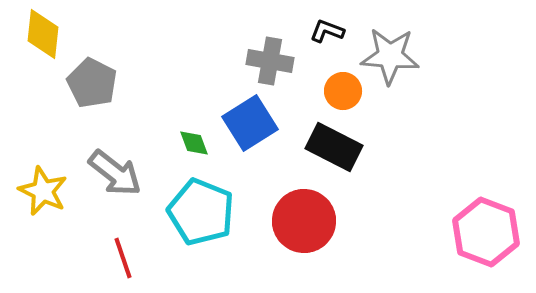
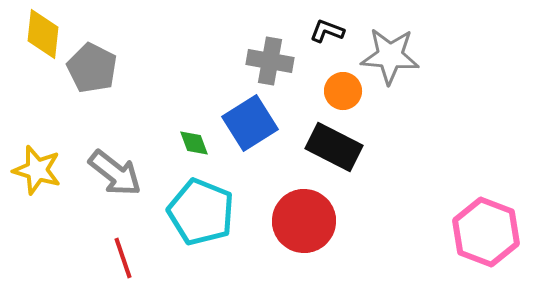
gray pentagon: moved 15 px up
yellow star: moved 6 px left, 21 px up; rotated 9 degrees counterclockwise
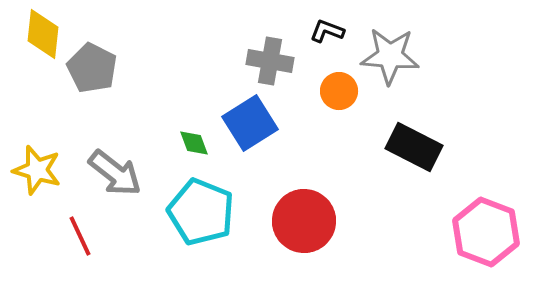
orange circle: moved 4 px left
black rectangle: moved 80 px right
red line: moved 43 px left, 22 px up; rotated 6 degrees counterclockwise
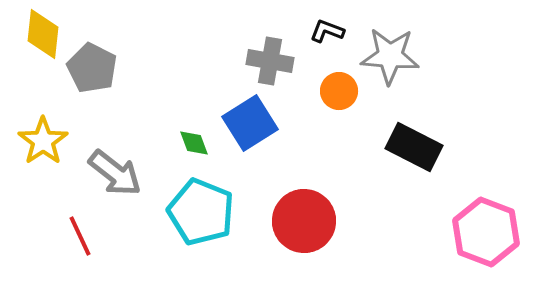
yellow star: moved 6 px right, 29 px up; rotated 21 degrees clockwise
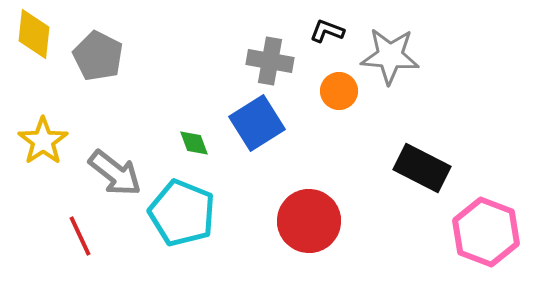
yellow diamond: moved 9 px left
gray pentagon: moved 6 px right, 12 px up
blue square: moved 7 px right
black rectangle: moved 8 px right, 21 px down
cyan pentagon: moved 19 px left, 1 px down
red circle: moved 5 px right
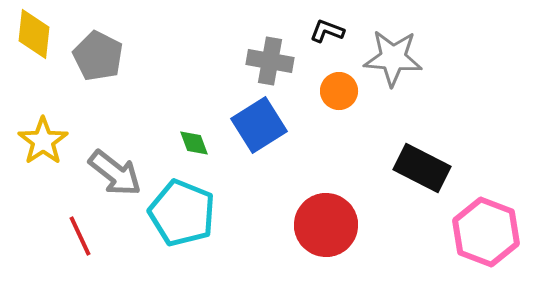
gray star: moved 3 px right, 2 px down
blue square: moved 2 px right, 2 px down
red circle: moved 17 px right, 4 px down
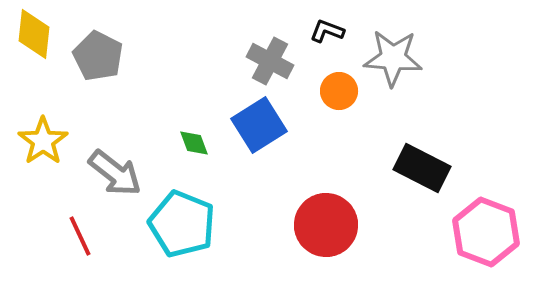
gray cross: rotated 18 degrees clockwise
cyan pentagon: moved 11 px down
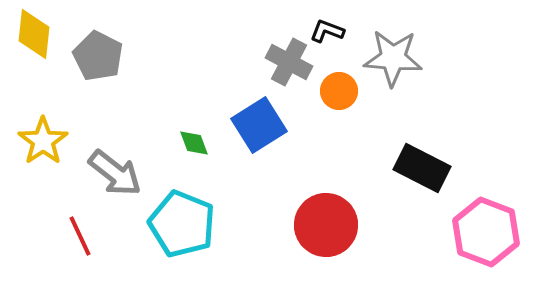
gray cross: moved 19 px right, 1 px down
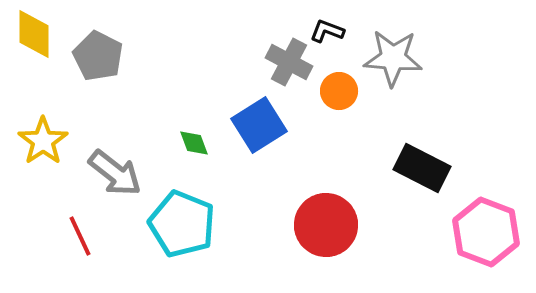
yellow diamond: rotated 6 degrees counterclockwise
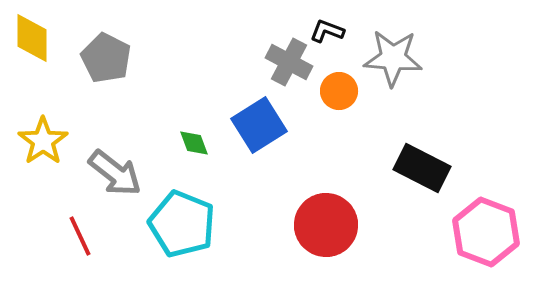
yellow diamond: moved 2 px left, 4 px down
gray pentagon: moved 8 px right, 2 px down
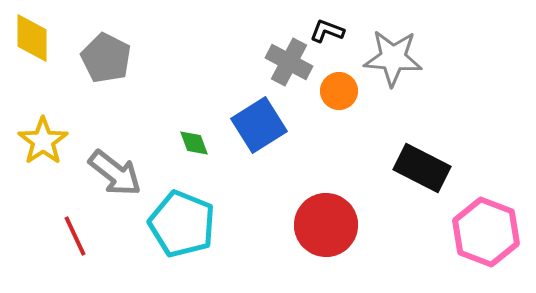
red line: moved 5 px left
